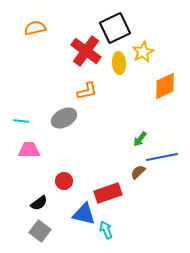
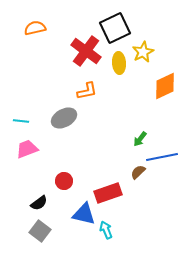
pink trapezoid: moved 2 px left, 1 px up; rotated 20 degrees counterclockwise
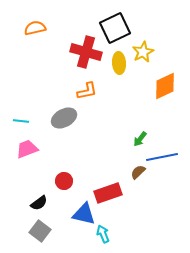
red cross: moved 1 px down; rotated 20 degrees counterclockwise
cyan arrow: moved 3 px left, 4 px down
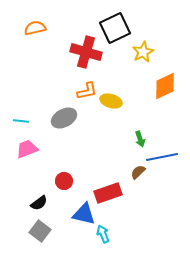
yellow ellipse: moved 8 px left, 38 px down; rotated 70 degrees counterclockwise
green arrow: rotated 56 degrees counterclockwise
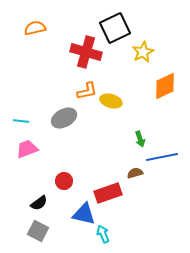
brown semicircle: moved 3 px left, 1 px down; rotated 28 degrees clockwise
gray square: moved 2 px left; rotated 10 degrees counterclockwise
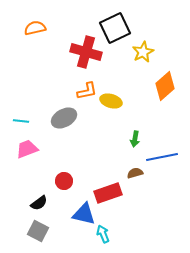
orange diamond: rotated 16 degrees counterclockwise
green arrow: moved 5 px left; rotated 28 degrees clockwise
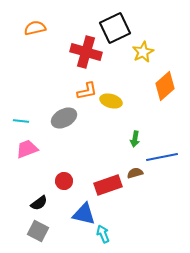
red rectangle: moved 8 px up
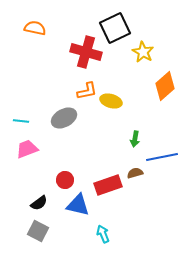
orange semicircle: rotated 25 degrees clockwise
yellow star: rotated 15 degrees counterclockwise
red circle: moved 1 px right, 1 px up
blue triangle: moved 6 px left, 9 px up
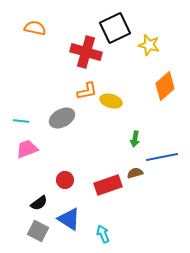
yellow star: moved 6 px right, 7 px up; rotated 15 degrees counterclockwise
gray ellipse: moved 2 px left
blue triangle: moved 9 px left, 14 px down; rotated 20 degrees clockwise
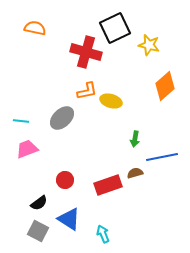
gray ellipse: rotated 15 degrees counterclockwise
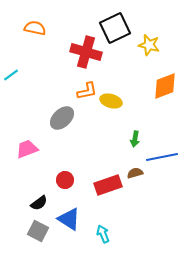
orange diamond: rotated 20 degrees clockwise
cyan line: moved 10 px left, 46 px up; rotated 42 degrees counterclockwise
